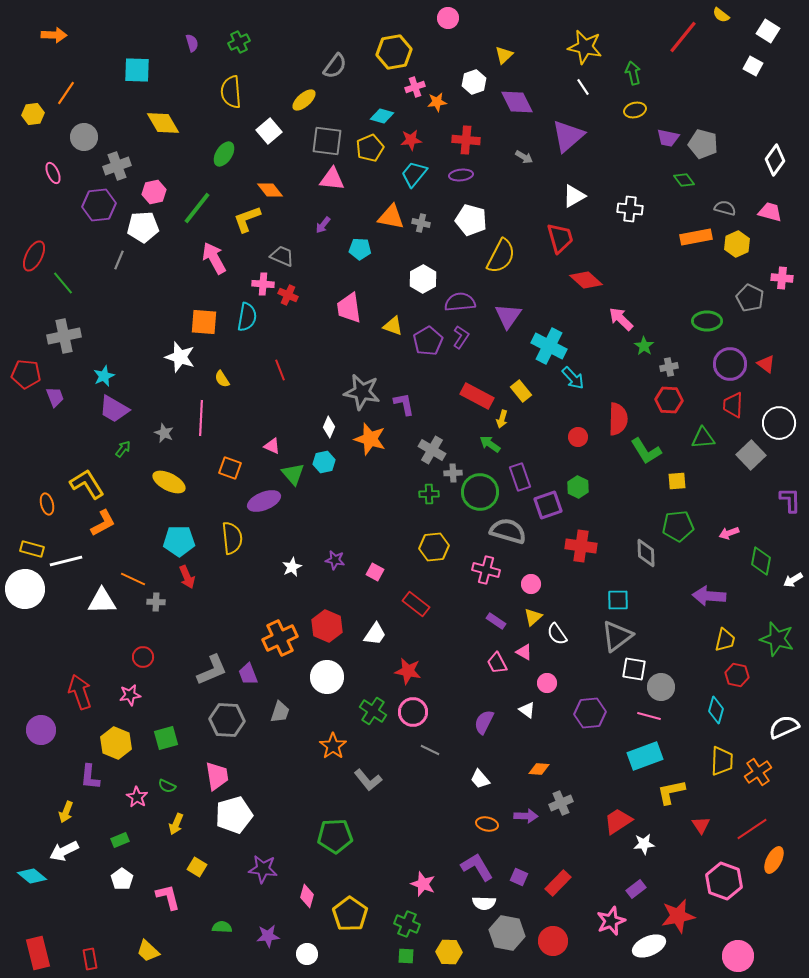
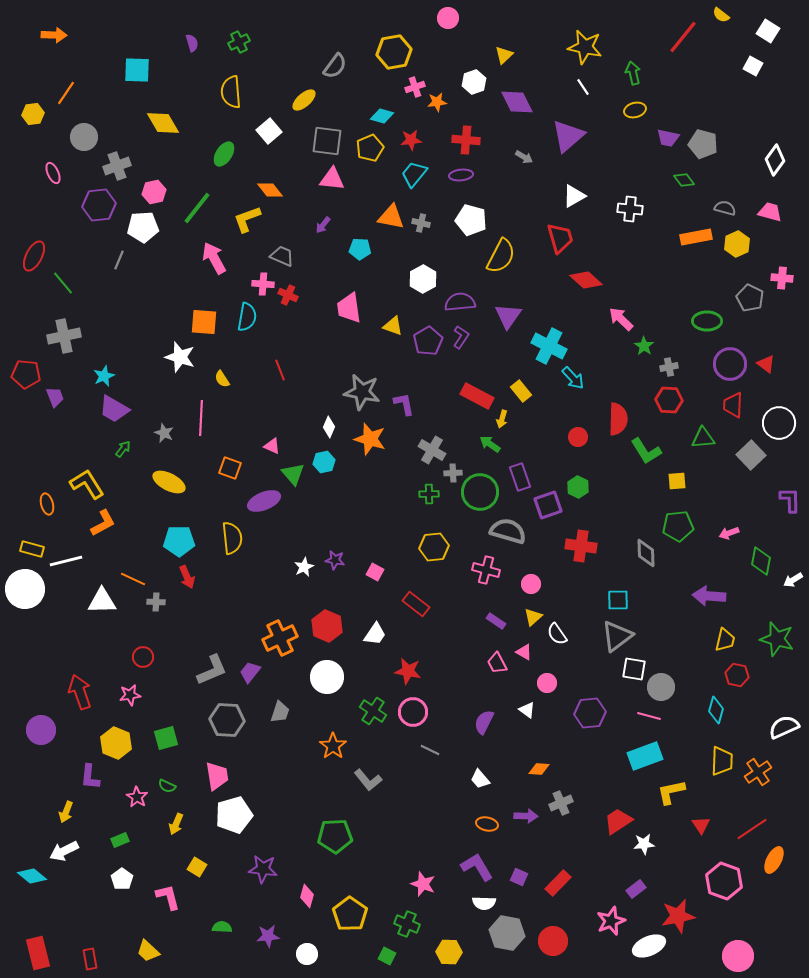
white star at (292, 567): moved 12 px right
purple trapezoid at (248, 674): moved 2 px right, 2 px up; rotated 60 degrees clockwise
green square at (406, 956): moved 19 px left; rotated 24 degrees clockwise
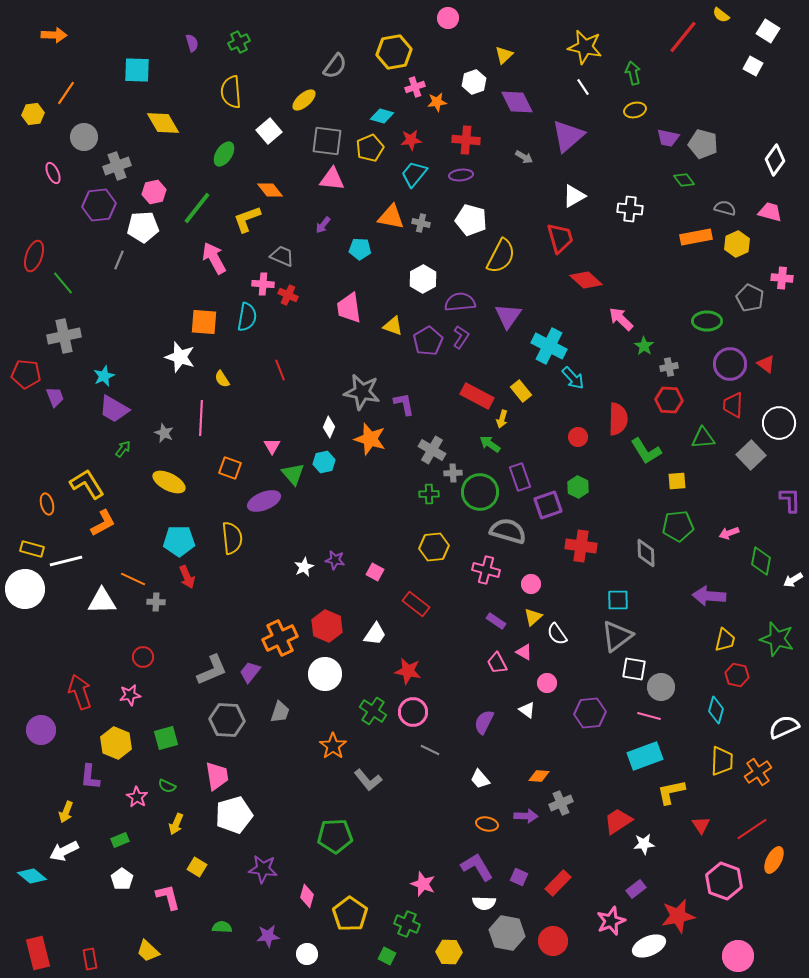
red ellipse at (34, 256): rotated 8 degrees counterclockwise
pink triangle at (272, 446): rotated 36 degrees clockwise
white circle at (327, 677): moved 2 px left, 3 px up
orange diamond at (539, 769): moved 7 px down
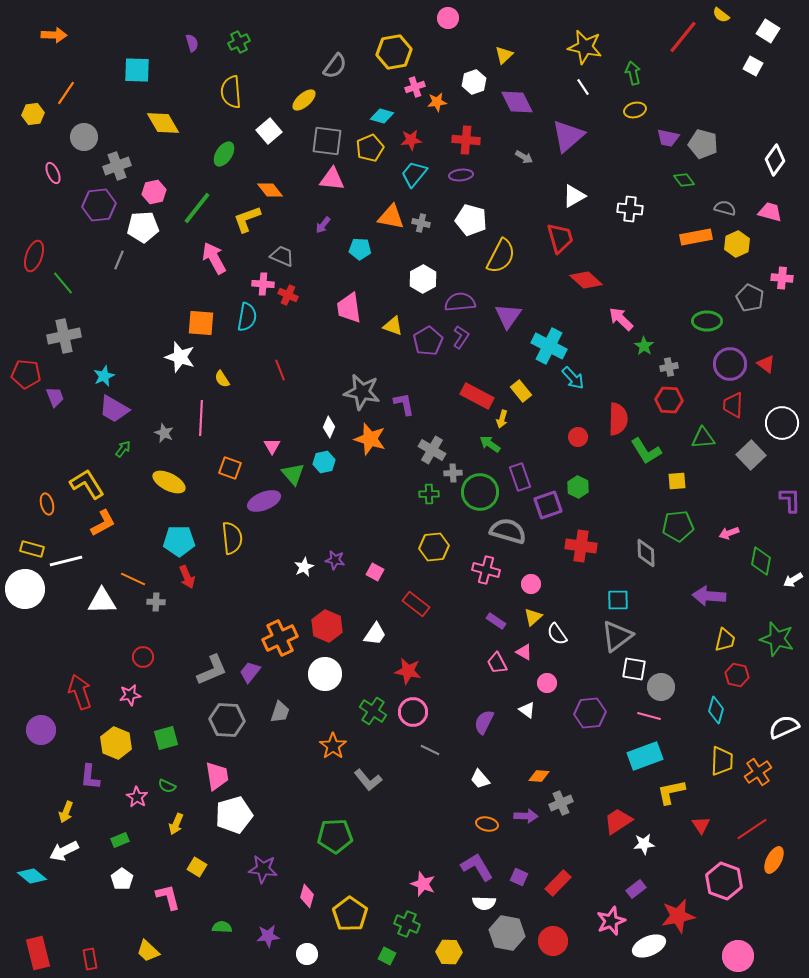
orange square at (204, 322): moved 3 px left, 1 px down
white circle at (779, 423): moved 3 px right
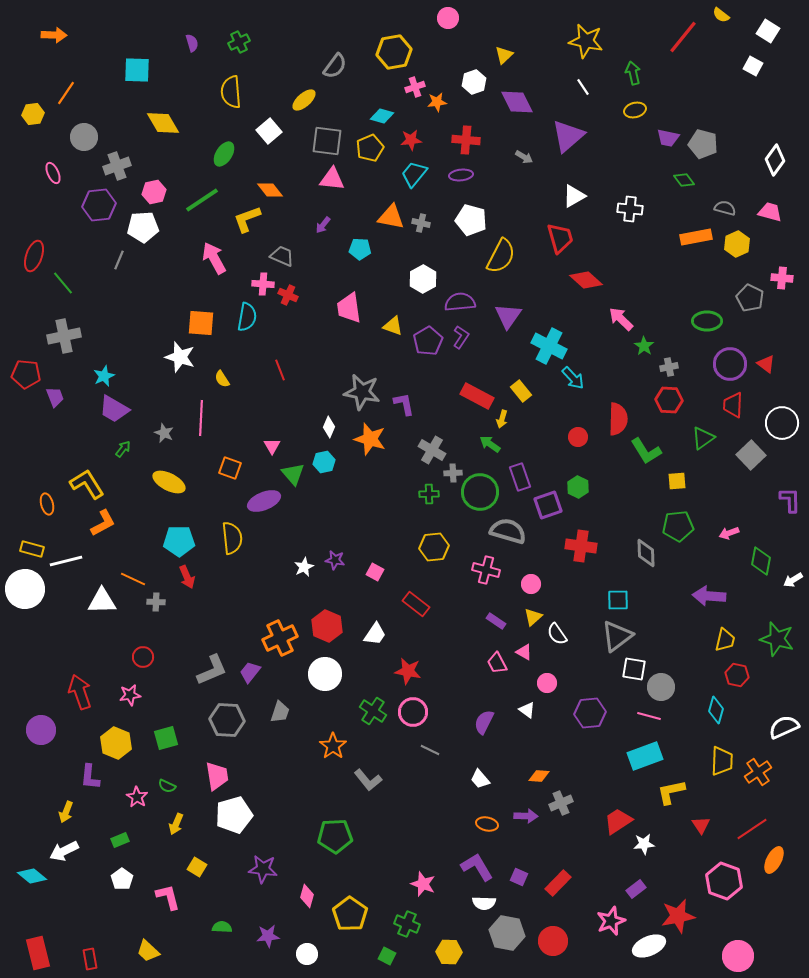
yellow star at (585, 47): moved 1 px right, 6 px up
green line at (197, 208): moved 5 px right, 8 px up; rotated 18 degrees clockwise
green triangle at (703, 438): rotated 30 degrees counterclockwise
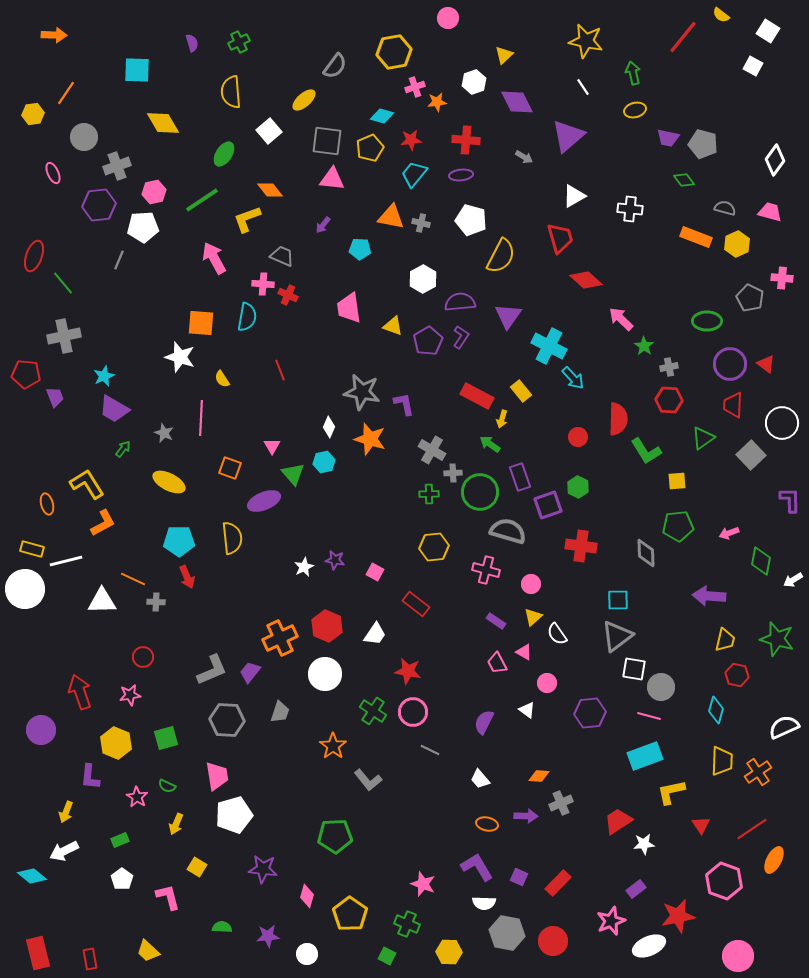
orange rectangle at (696, 237): rotated 32 degrees clockwise
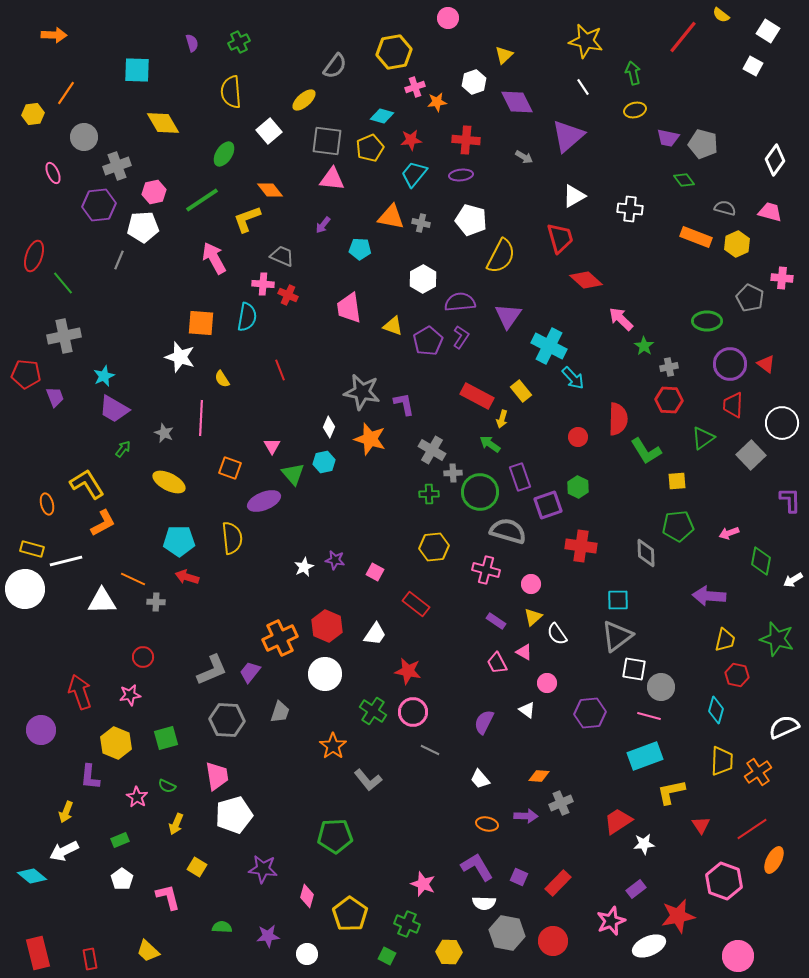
red arrow at (187, 577): rotated 130 degrees clockwise
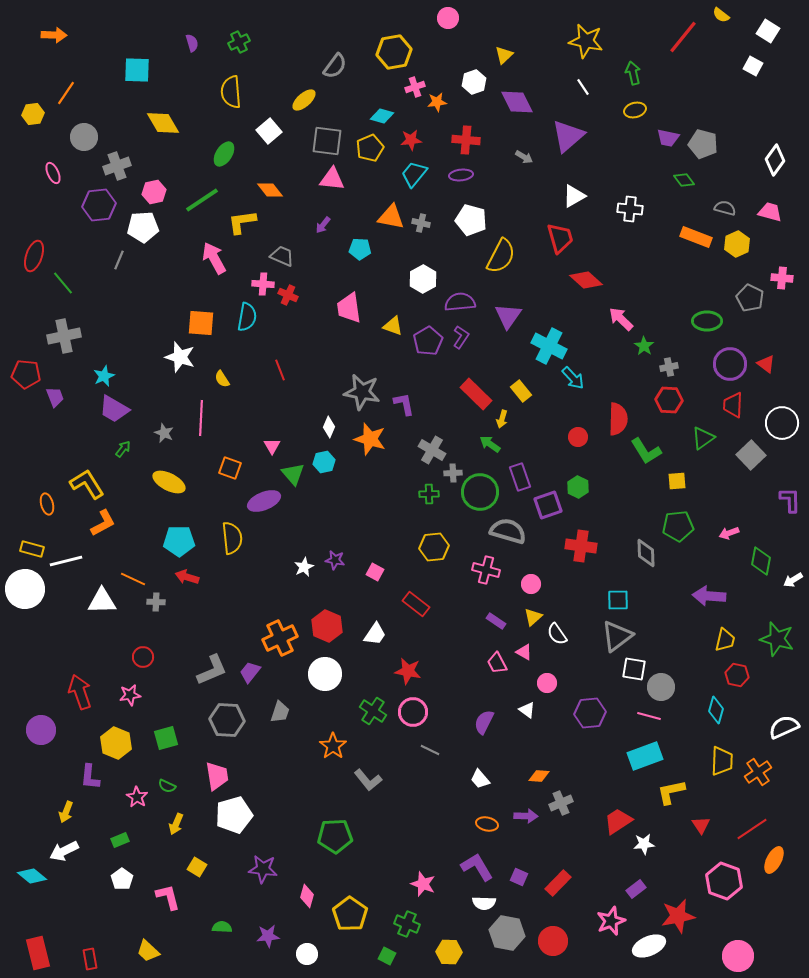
yellow L-shape at (247, 219): moved 5 px left, 3 px down; rotated 12 degrees clockwise
red rectangle at (477, 396): moved 1 px left, 2 px up; rotated 16 degrees clockwise
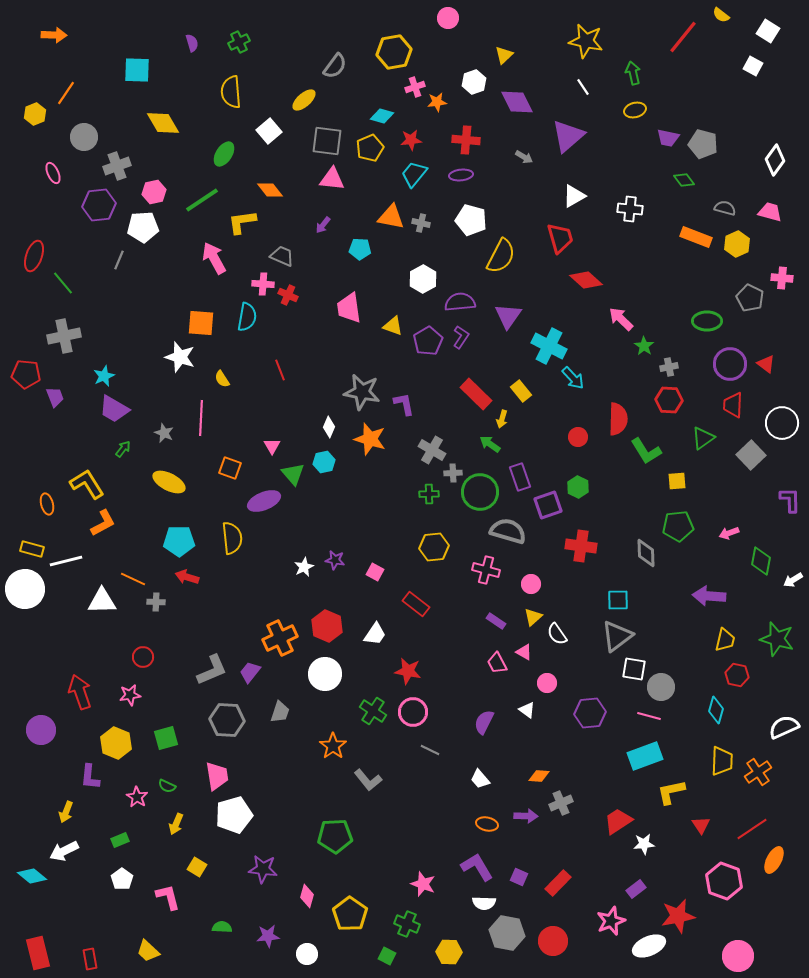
yellow hexagon at (33, 114): moved 2 px right; rotated 15 degrees counterclockwise
